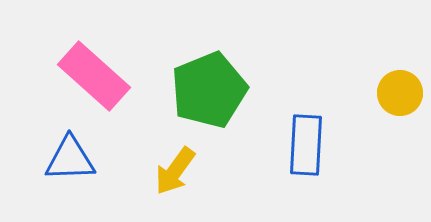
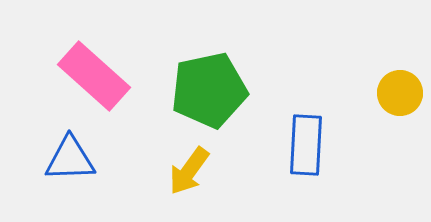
green pentagon: rotated 10 degrees clockwise
yellow arrow: moved 14 px right
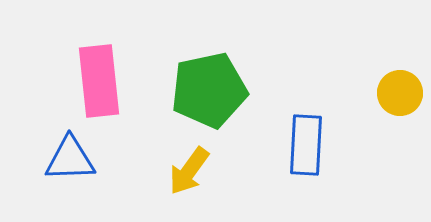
pink rectangle: moved 5 px right, 5 px down; rotated 42 degrees clockwise
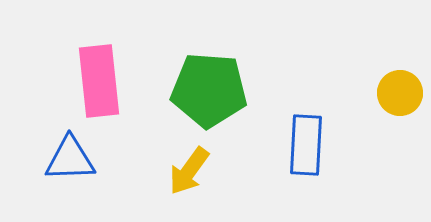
green pentagon: rotated 16 degrees clockwise
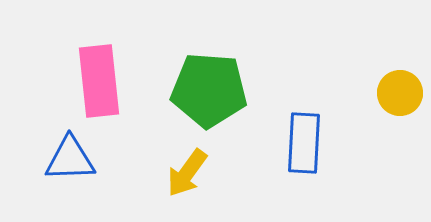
blue rectangle: moved 2 px left, 2 px up
yellow arrow: moved 2 px left, 2 px down
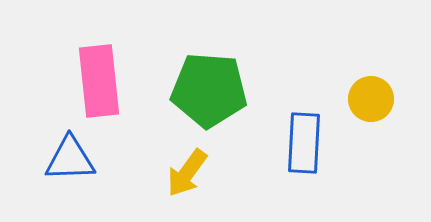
yellow circle: moved 29 px left, 6 px down
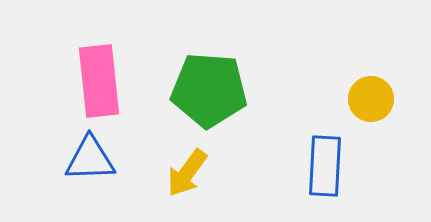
blue rectangle: moved 21 px right, 23 px down
blue triangle: moved 20 px right
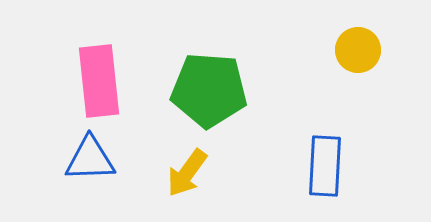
yellow circle: moved 13 px left, 49 px up
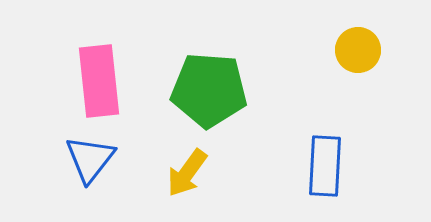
blue triangle: rotated 50 degrees counterclockwise
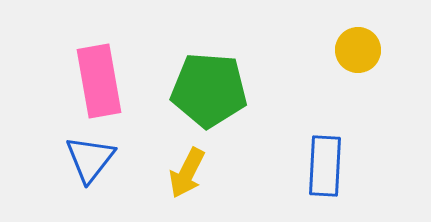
pink rectangle: rotated 4 degrees counterclockwise
yellow arrow: rotated 9 degrees counterclockwise
